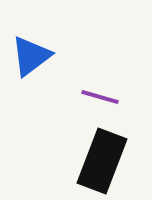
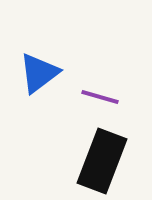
blue triangle: moved 8 px right, 17 px down
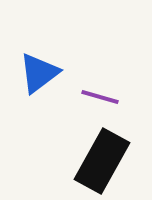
black rectangle: rotated 8 degrees clockwise
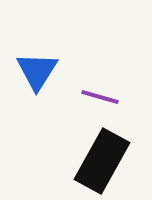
blue triangle: moved 2 px left, 2 px up; rotated 21 degrees counterclockwise
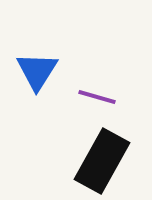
purple line: moved 3 px left
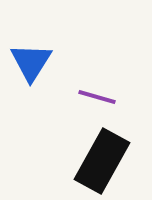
blue triangle: moved 6 px left, 9 px up
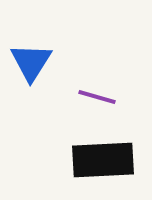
black rectangle: moved 1 px right, 1 px up; rotated 58 degrees clockwise
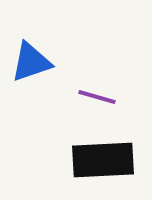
blue triangle: rotated 39 degrees clockwise
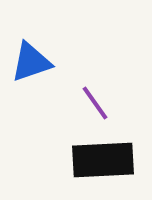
purple line: moved 2 px left, 6 px down; rotated 39 degrees clockwise
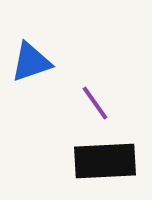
black rectangle: moved 2 px right, 1 px down
